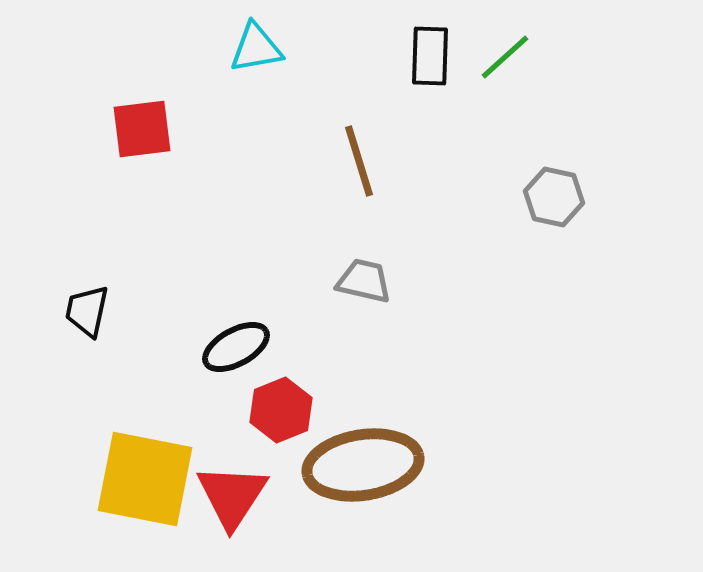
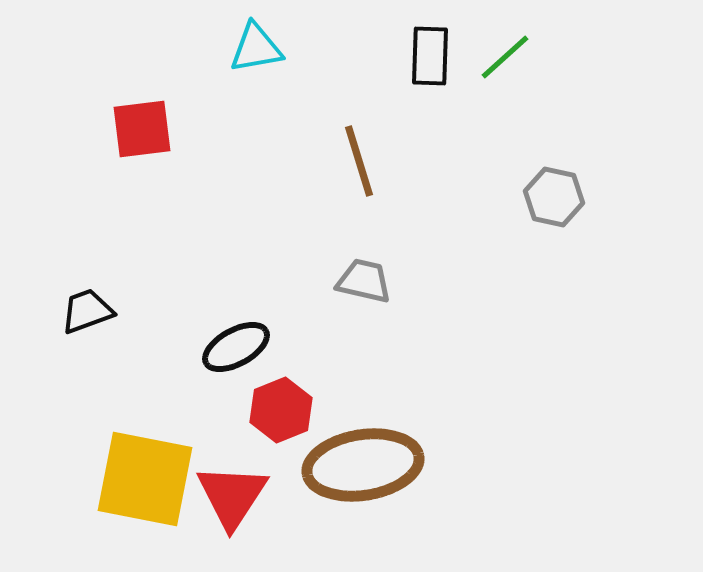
black trapezoid: rotated 58 degrees clockwise
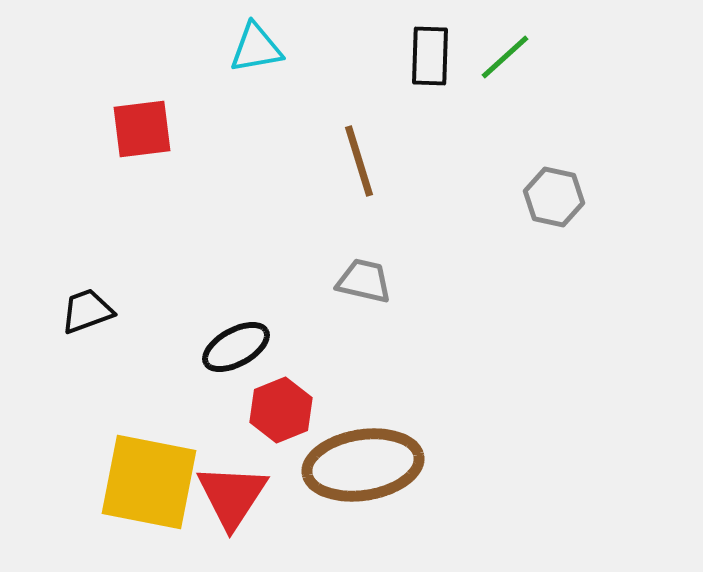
yellow square: moved 4 px right, 3 px down
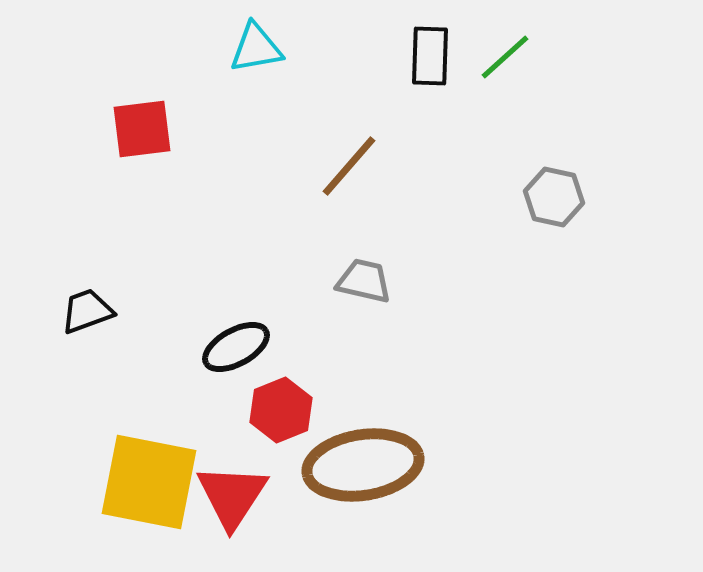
brown line: moved 10 px left, 5 px down; rotated 58 degrees clockwise
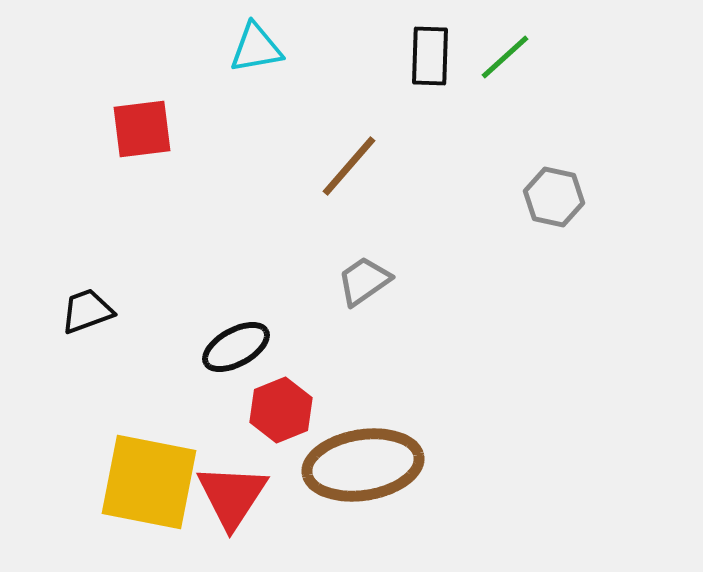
gray trapezoid: rotated 48 degrees counterclockwise
